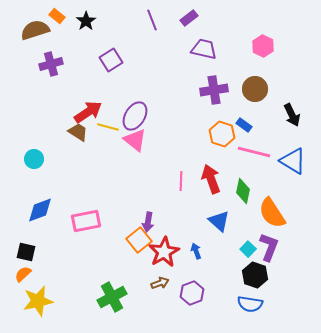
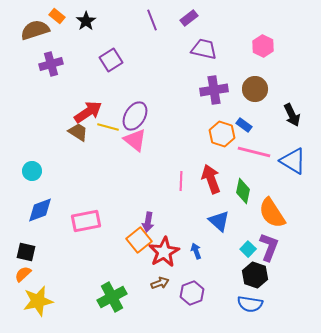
cyan circle at (34, 159): moved 2 px left, 12 px down
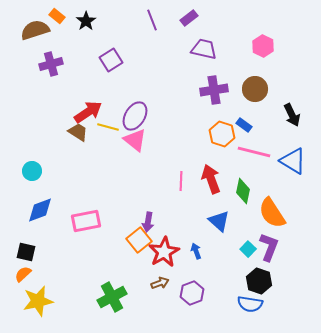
black hexagon at (255, 275): moved 4 px right, 6 px down
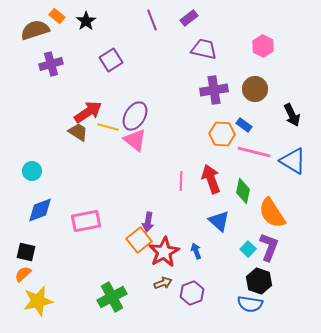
orange hexagon at (222, 134): rotated 15 degrees counterclockwise
brown arrow at (160, 283): moved 3 px right
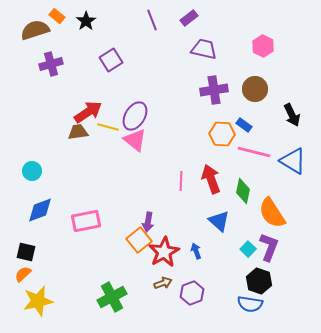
brown trapezoid at (78, 132): rotated 40 degrees counterclockwise
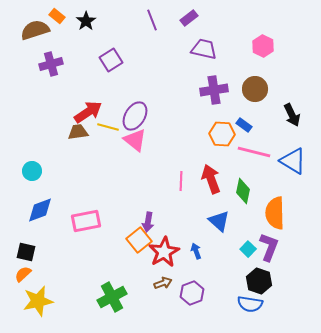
orange semicircle at (272, 213): moved 3 px right; rotated 32 degrees clockwise
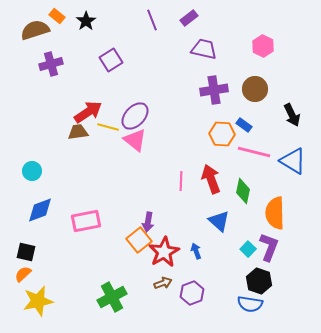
purple ellipse at (135, 116): rotated 12 degrees clockwise
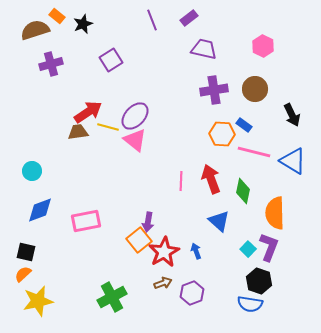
black star at (86, 21): moved 3 px left, 3 px down; rotated 12 degrees clockwise
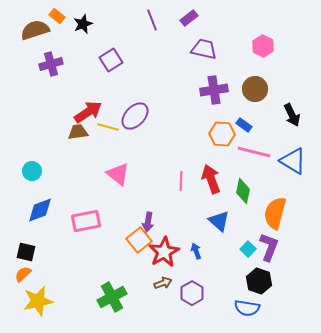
pink triangle at (135, 140): moved 17 px left, 34 px down
orange semicircle at (275, 213): rotated 16 degrees clockwise
purple hexagon at (192, 293): rotated 10 degrees counterclockwise
blue semicircle at (250, 304): moved 3 px left, 4 px down
